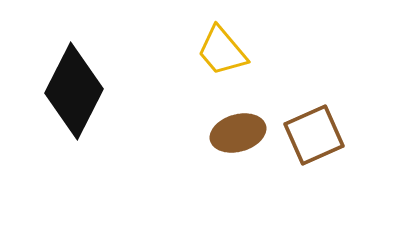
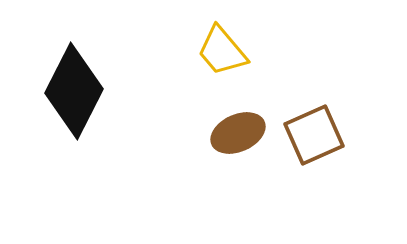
brown ellipse: rotated 8 degrees counterclockwise
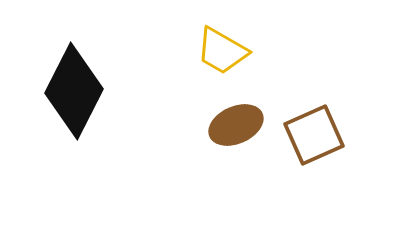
yellow trapezoid: rotated 20 degrees counterclockwise
brown ellipse: moved 2 px left, 8 px up
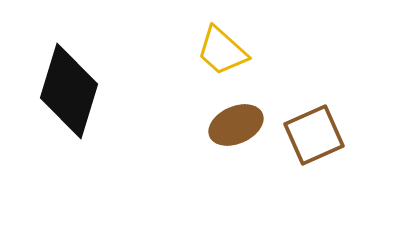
yellow trapezoid: rotated 12 degrees clockwise
black diamond: moved 5 px left; rotated 10 degrees counterclockwise
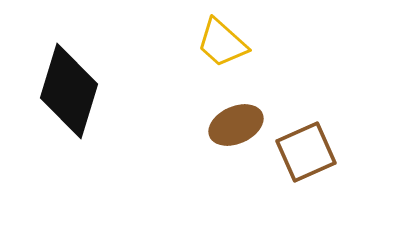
yellow trapezoid: moved 8 px up
brown square: moved 8 px left, 17 px down
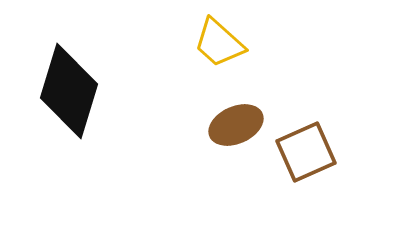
yellow trapezoid: moved 3 px left
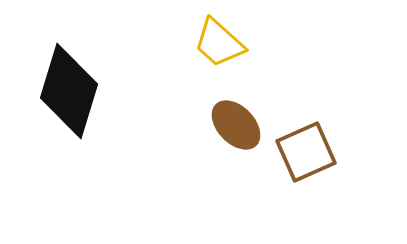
brown ellipse: rotated 70 degrees clockwise
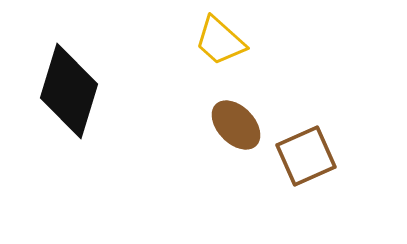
yellow trapezoid: moved 1 px right, 2 px up
brown square: moved 4 px down
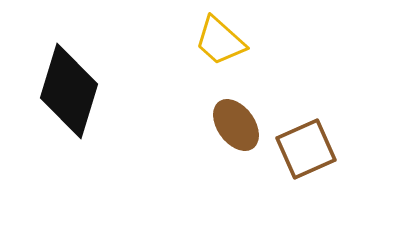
brown ellipse: rotated 8 degrees clockwise
brown square: moved 7 px up
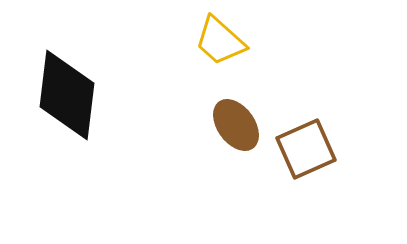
black diamond: moved 2 px left, 4 px down; rotated 10 degrees counterclockwise
